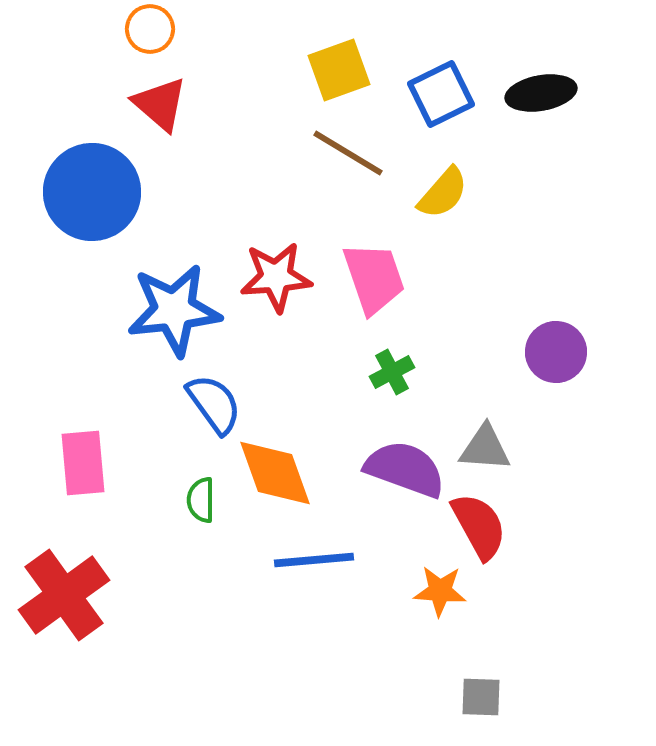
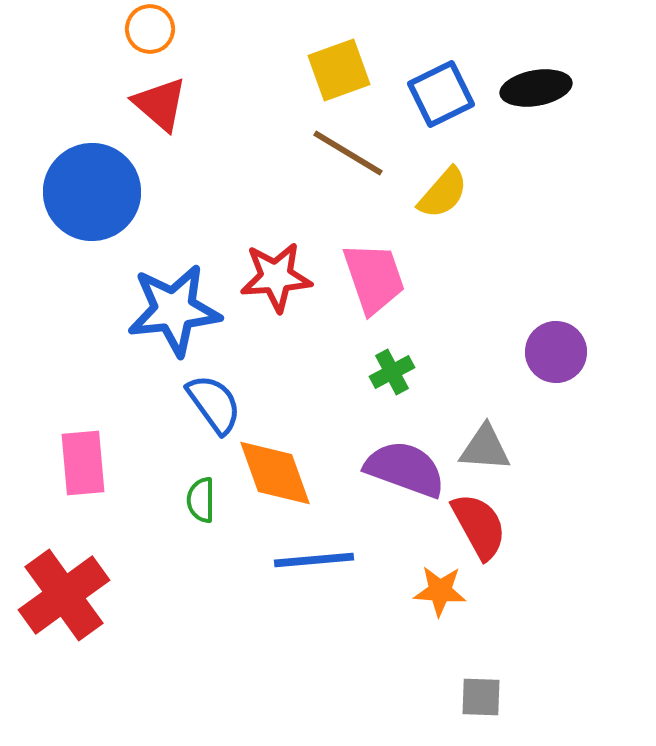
black ellipse: moved 5 px left, 5 px up
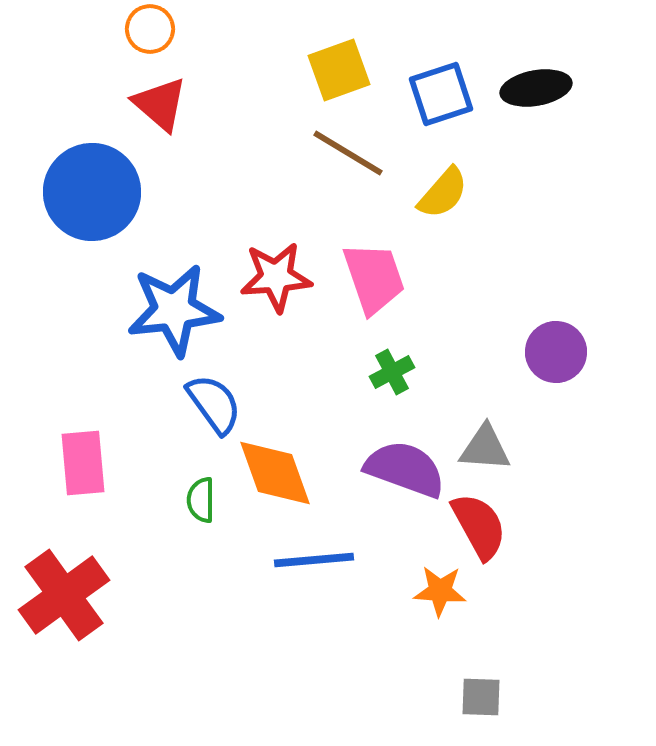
blue square: rotated 8 degrees clockwise
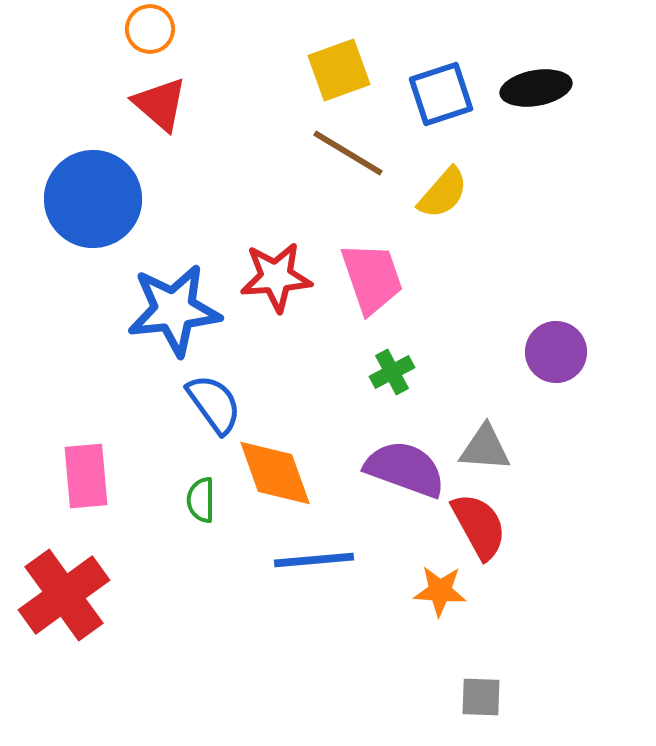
blue circle: moved 1 px right, 7 px down
pink trapezoid: moved 2 px left
pink rectangle: moved 3 px right, 13 px down
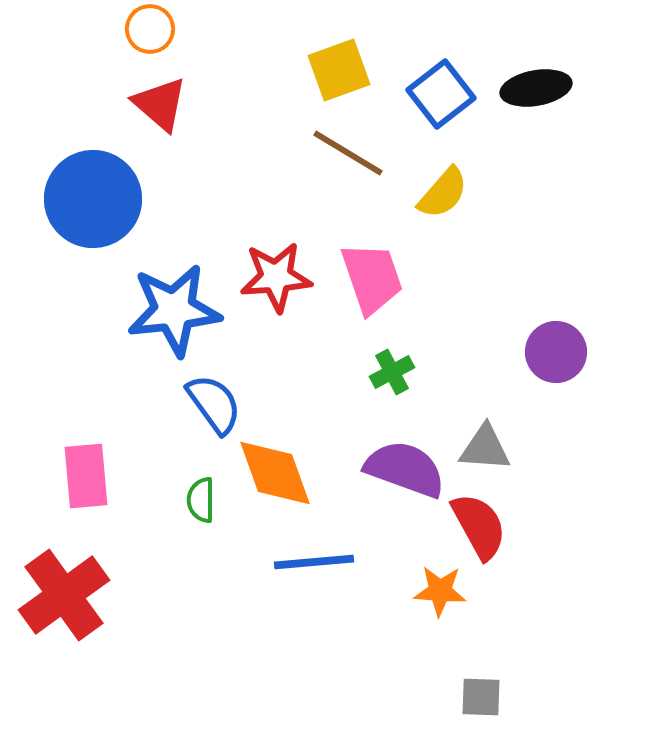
blue square: rotated 20 degrees counterclockwise
blue line: moved 2 px down
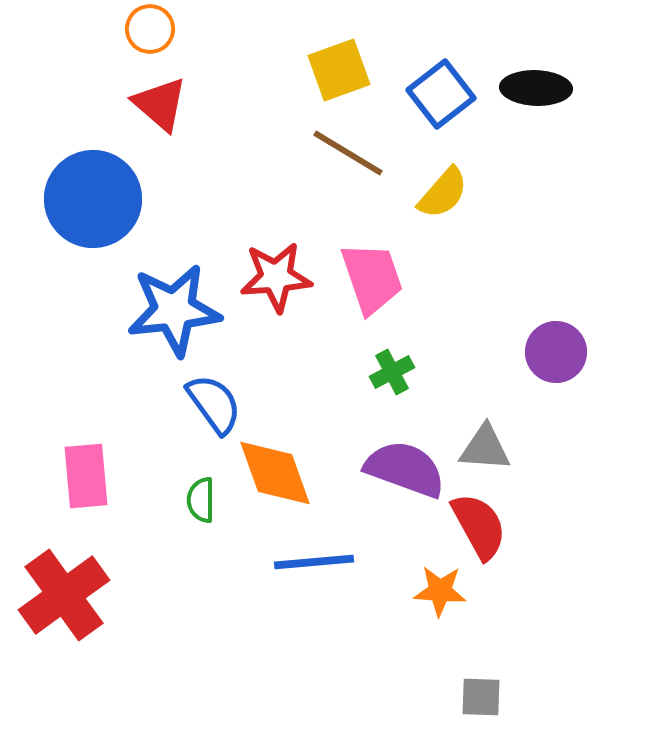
black ellipse: rotated 12 degrees clockwise
